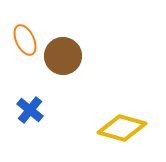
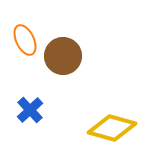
blue cross: rotated 8 degrees clockwise
yellow diamond: moved 10 px left
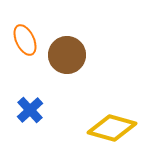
brown circle: moved 4 px right, 1 px up
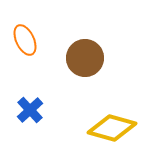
brown circle: moved 18 px right, 3 px down
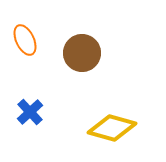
brown circle: moved 3 px left, 5 px up
blue cross: moved 2 px down
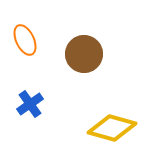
brown circle: moved 2 px right, 1 px down
blue cross: moved 8 px up; rotated 8 degrees clockwise
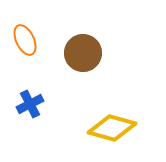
brown circle: moved 1 px left, 1 px up
blue cross: rotated 8 degrees clockwise
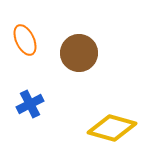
brown circle: moved 4 px left
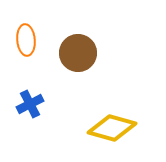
orange ellipse: moved 1 px right; rotated 20 degrees clockwise
brown circle: moved 1 px left
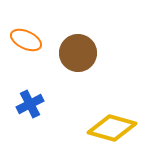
orange ellipse: rotated 60 degrees counterclockwise
